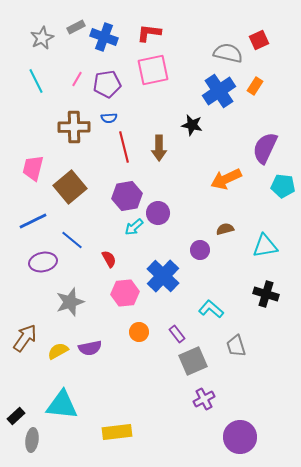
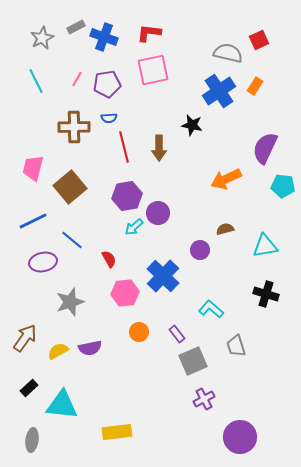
black rectangle at (16, 416): moved 13 px right, 28 px up
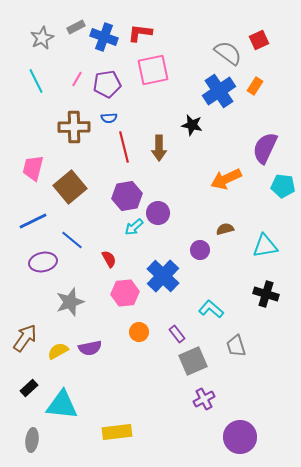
red L-shape at (149, 33): moved 9 px left
gray semicircle at (228, 53): rotated 24 degrees clockwise
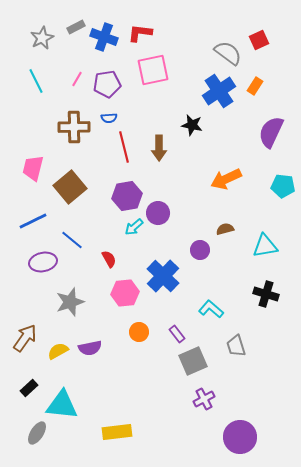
purple semicircle at (265, 148): moved 6 px right, 16 px up
gray ellipse at (32, 440): moved 5 px right, 7 px up; rotated 25 degrees clockwise
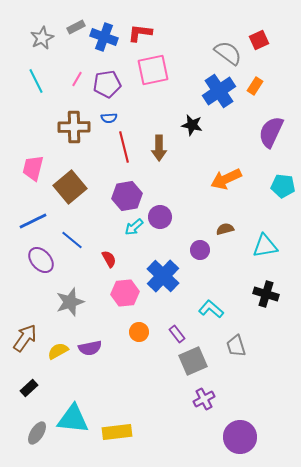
purple circle at (158, 213): moved 2 px right, 4 px down
purple ellipse at (43, 262): moved 2 px left, 2 px up; rotated 60 degrees clockwise
cyan triangle at (62, 405): moved 11 px right, 14 px down
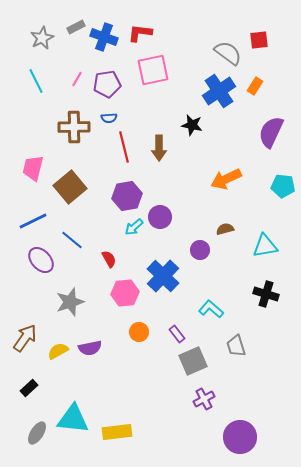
red square at (259, 40): rotated 18 degrees clockwise
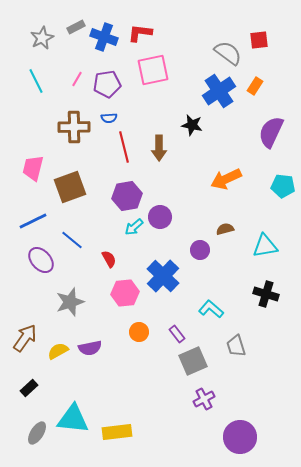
brown square at (70, 187): rotated 20 degrees clockwise
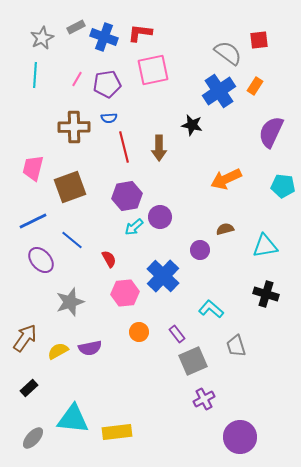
cyan line at (36, 81): moved 1 px left, 6 px up; rotated 30 degrees clockwise
gray ellipse at (37, 433): moved 4 px left, 5 px down; rotated 10 degrees clockwise
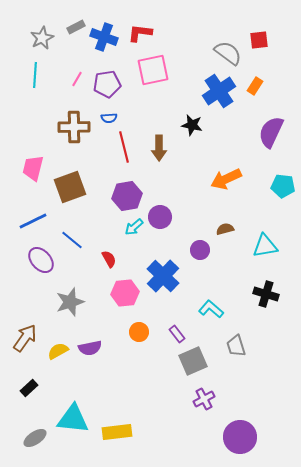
gray ellipse at (33, 438): moved 2 px right; rotated 15 degrees clockwise
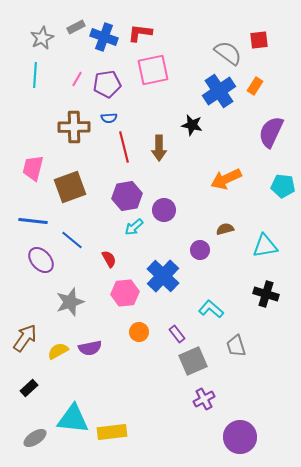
purple circle at (160, 217): moved 4 px right, 7 px up
blue line at (33, 221): rotated 32 degrees clockwise
yellow rectangle at (117, 432): moved 5 px left
